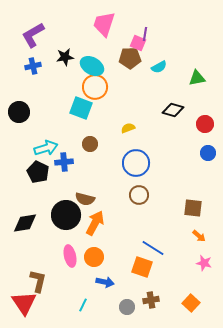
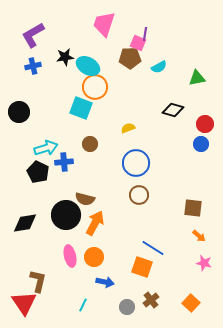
cyan ellipse at (92, 66): moved 4 px left
blue circle at (208, 153): moved 7 px left, 9 px up
brown cross at (151, 300): rotated 28 degrees counterclockwise
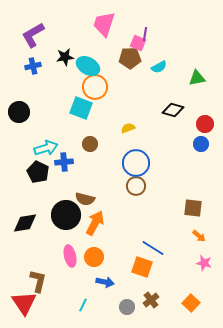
brown circle at (139, 195): moved 3 px left, 9 px up
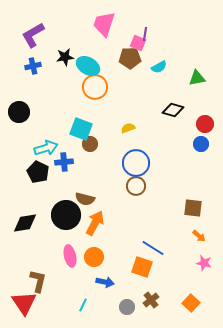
cyan square at (81, 108): moved 21 px down
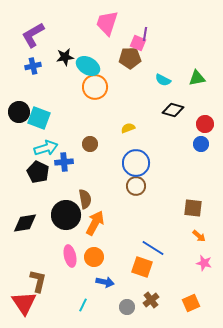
pink trapezoid at (104, 24): moved 3 px right, 1 px up
cyan semicircle at (159, 67): moved 4 px right, 13 px down; rotated 56 degrees clockwise
cyan square at (81, 129): moved 42 px left, 11 px up
brown semicircle at (85, 199): rotated 114 degrees counterclockwise
orange square at (191, 303): rotated 24 degrees clockwise
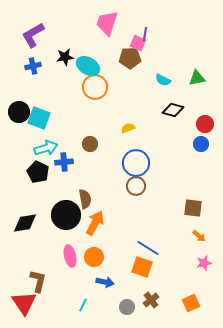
blue line at (153, 248): moved 5 px left
pink star at (204, 263): rotated 28 degrees counterclockwise
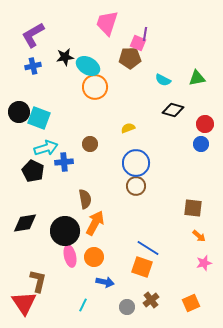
black pentagon at (38, 172): moved 5 px left, 1 px up
black circle at (66, 215): moved 1 px left, 16 px down
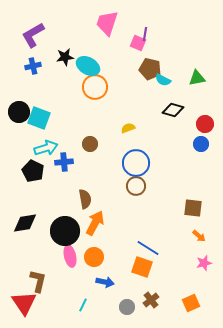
brown pentagon at (130, 58): moved 20 px right, 11 px down; rotated 15 degrees clockwise
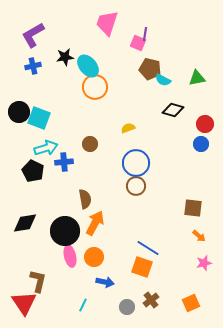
cyan ellipse at (88, 66): rotated 20 degrees clockwise
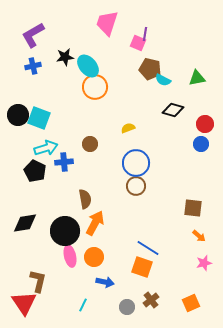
black circle at (19, 112): moved 1 px left, 3 px down
black pentagon at (33, 171): moved 2 px right
